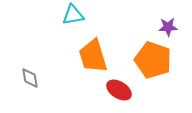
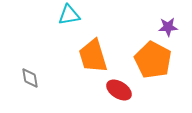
cyan triangle: moved 4 px left
orange pentagon: rotated 9 degrees clockwise
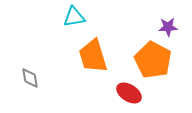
cyan triangle: moved 5 px right, 2 px down
red ellipse: moved 10 px right, 3 px down
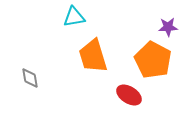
red ellipse: moved 2 px down
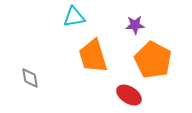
purple star: moved 33 px left, 2 px up
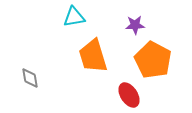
red ellipse: rotated 25 degrees clockwise
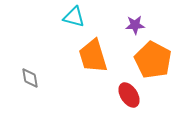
cyan triangle: rotated 25 degrees clockwise
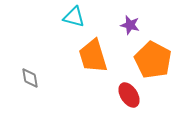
purple star: moved 5 px left; rotated 18 degrees clockwise
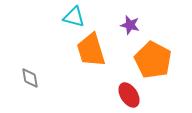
orange trapezoid: moved 2 px left, 6 px up
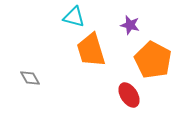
gray diamond: rotated 20 degrees counterclockwise
